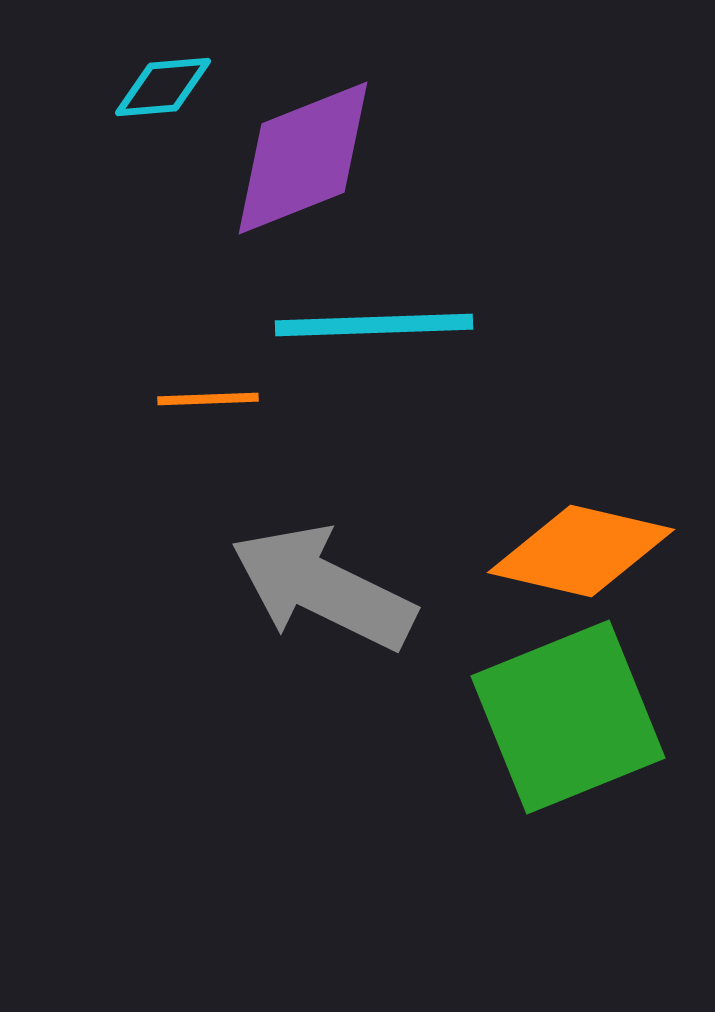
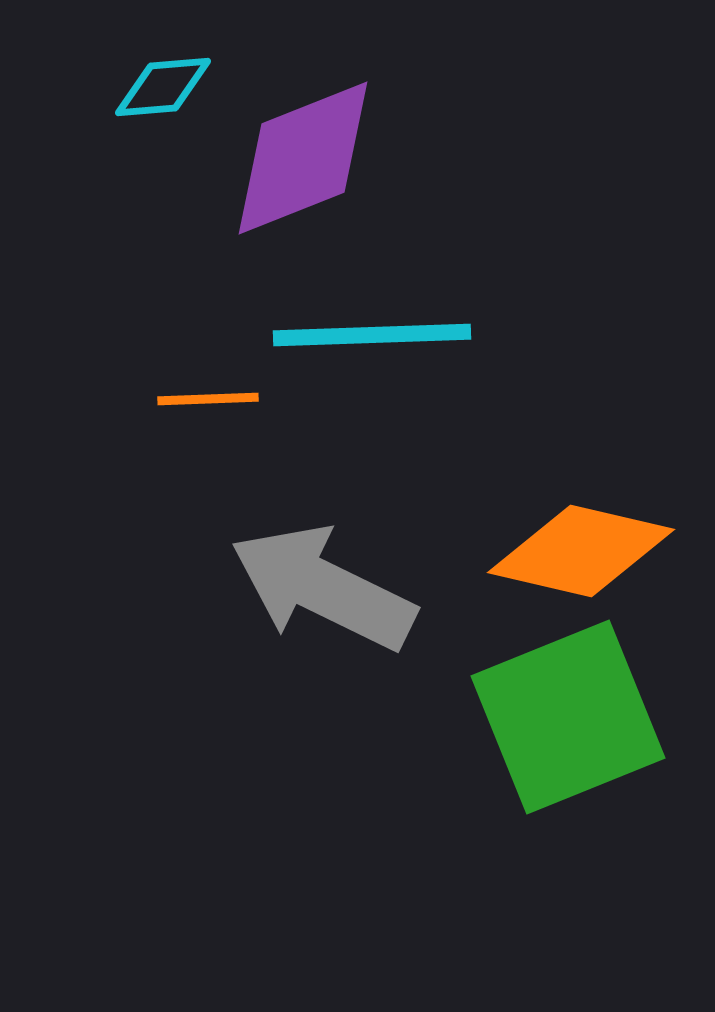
cyan line: moved 2 px left, 10 px down
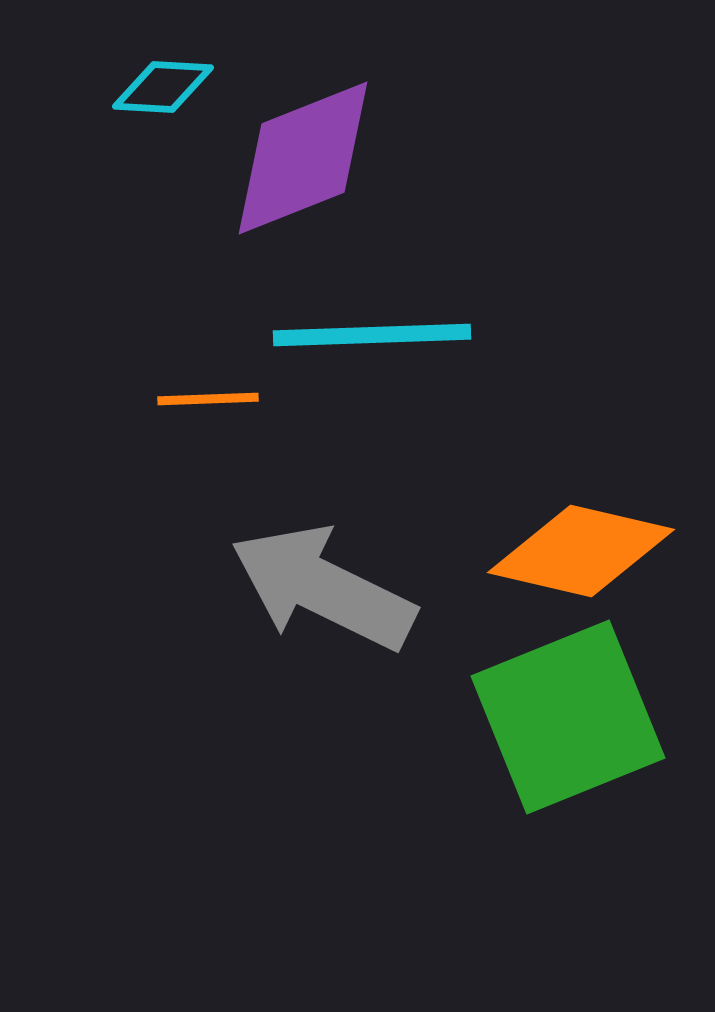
cyan diamond: rotated 8 degrees clockwise
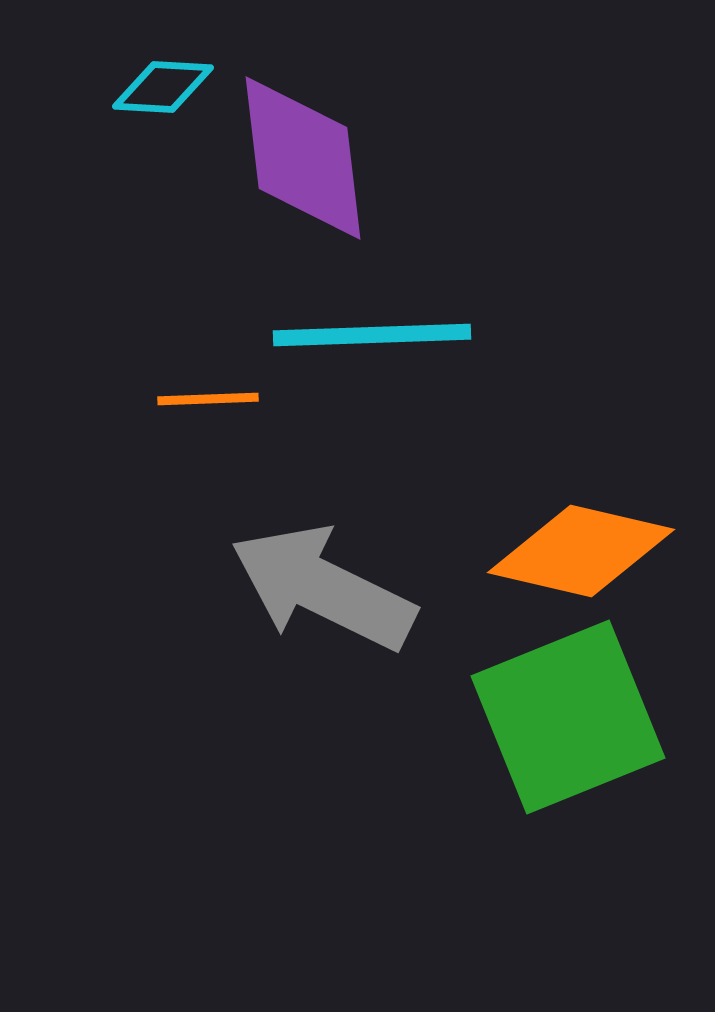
purple diamond: rotated 75 degrees counterclockwise
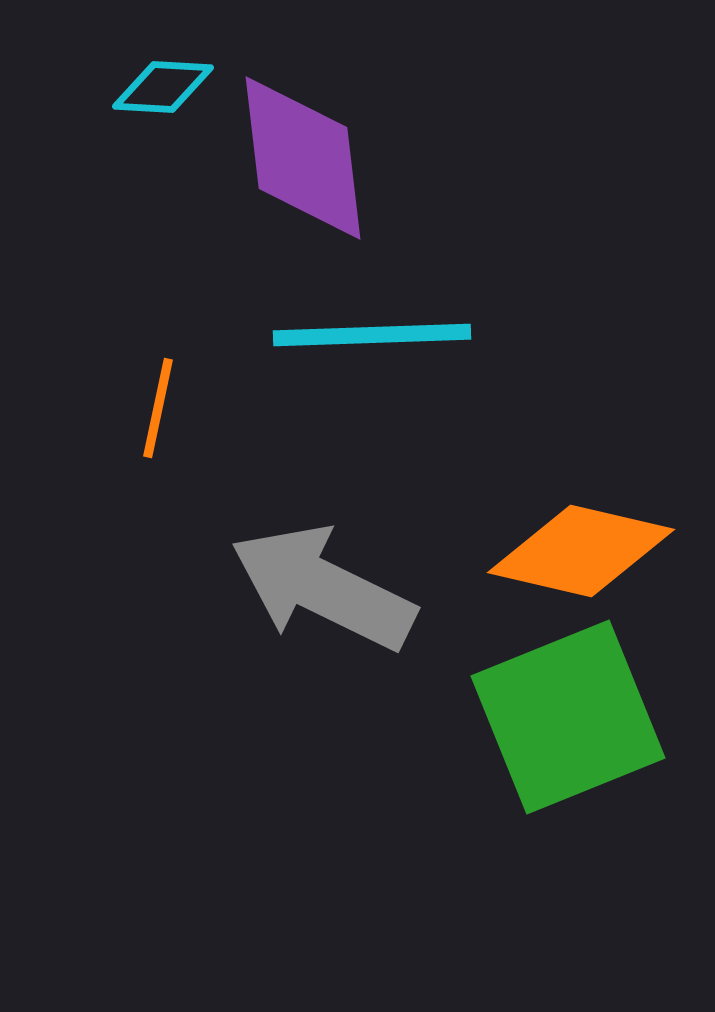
orange line: moved 50 px left, 9 px down; rotated 76 degrees counterclockwise
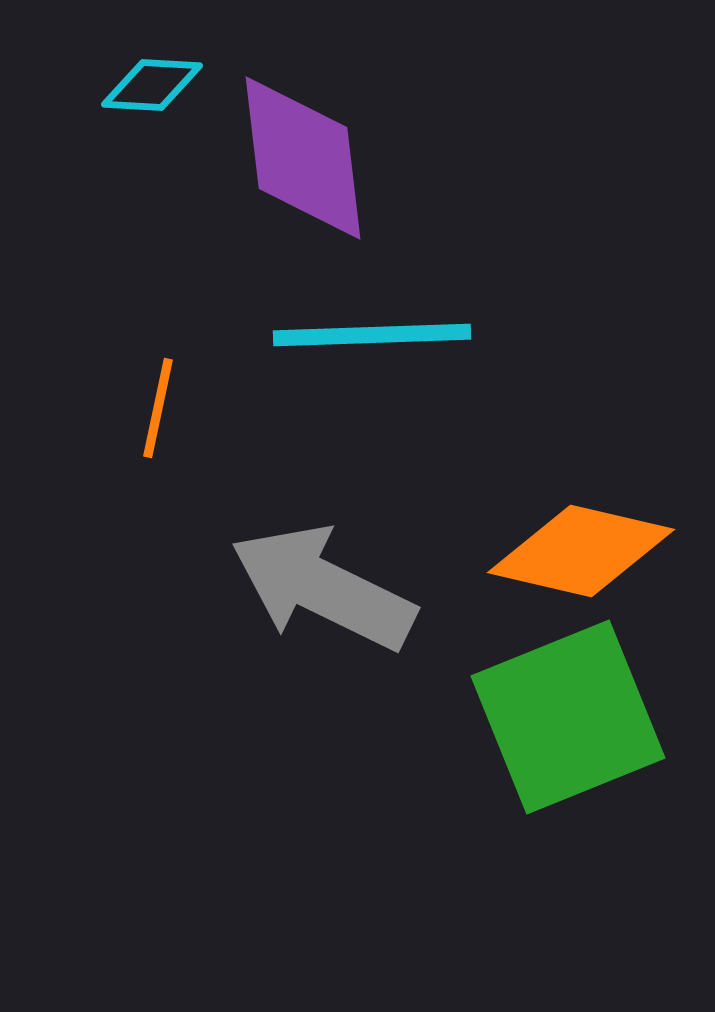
cyan diamond: moved 11 px left, 2 px up
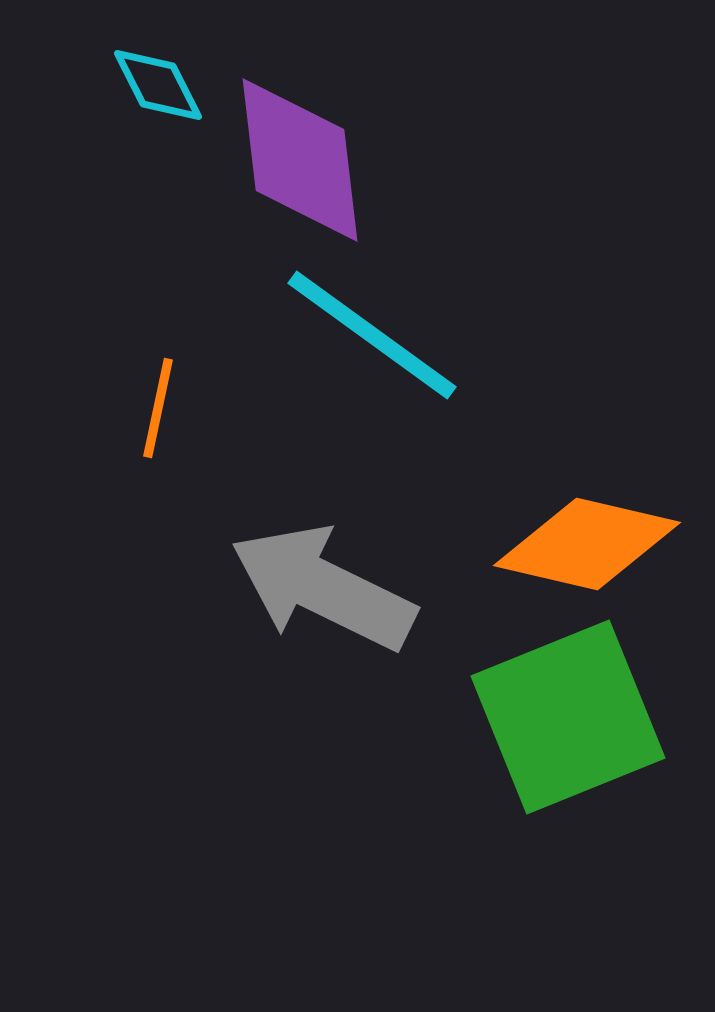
cyan diamond: moved 6 px right; rotated 60 degrees clockwise
purple diamond: moved 3 px left, 2 px down
cyan line: rotated 38 degrees clockwise
orange diamond: moved 6 px right, 7 px up
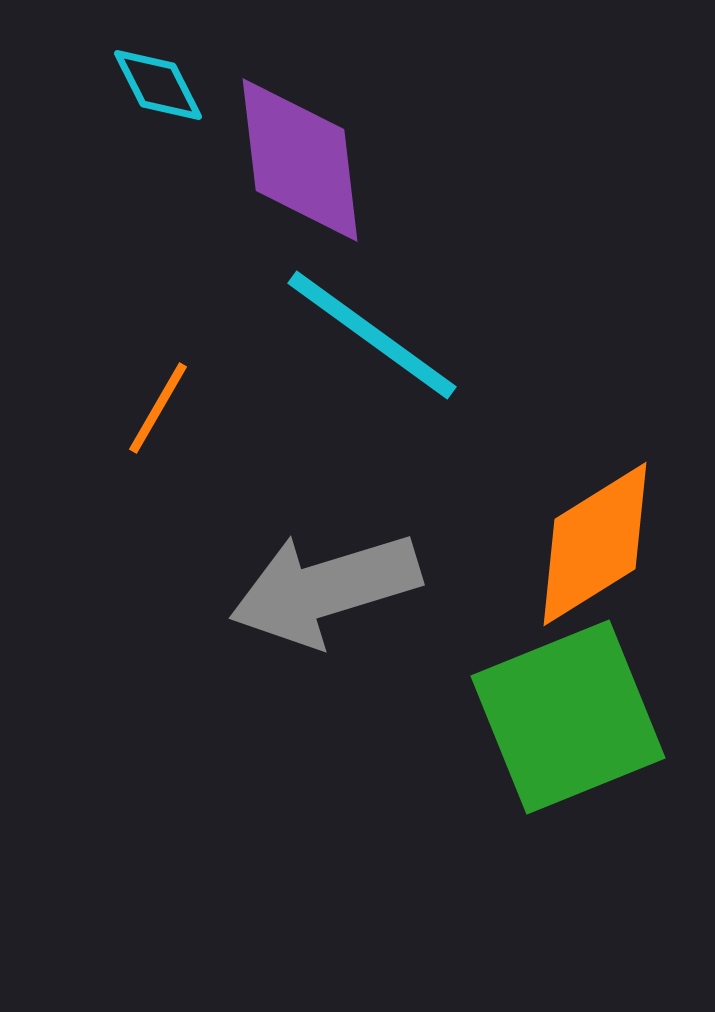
orange line: rotated 18 degrees clockwise
orange diamond: moved 8 px right; rotated 45 degrees counterclockwise
gray arrow: moved 2 px right, 1 px down; rotated 43 degrees counterclockwise
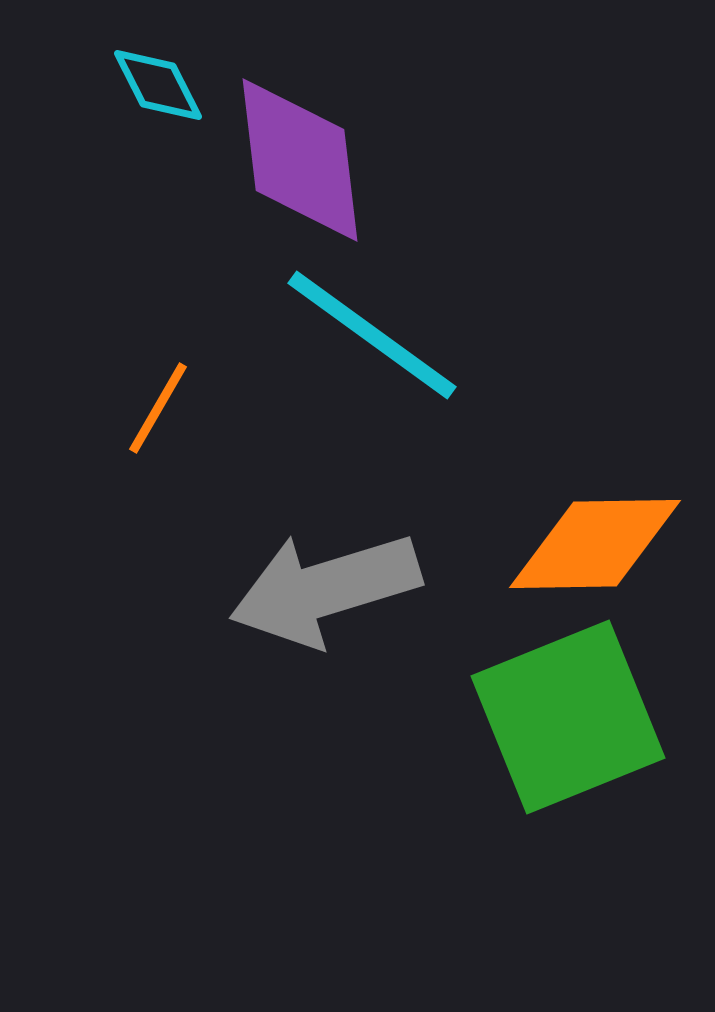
orange diamond: rotated 31 degrees clockwise
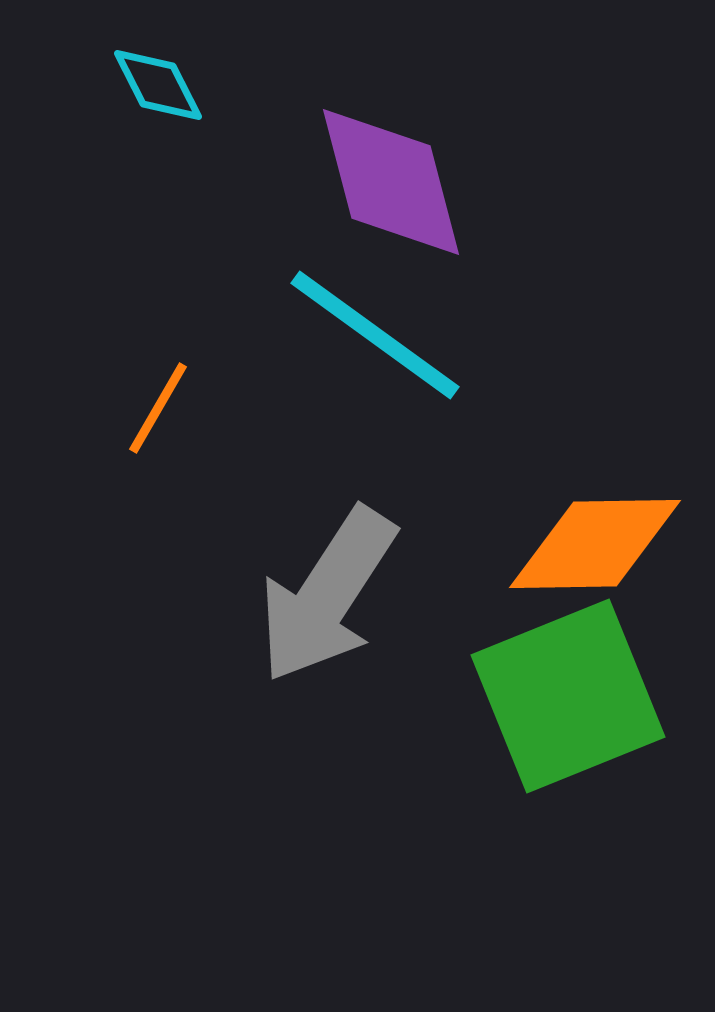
purple diamond: moved 91 px right, 22 px down; rotated 8 degrees counterclockwise
cyan line: moved 3 px right
gray arrow: moved 2 px right, 6 px down; rotated 40 degrees counterclockwise
green square: moved 21 px up
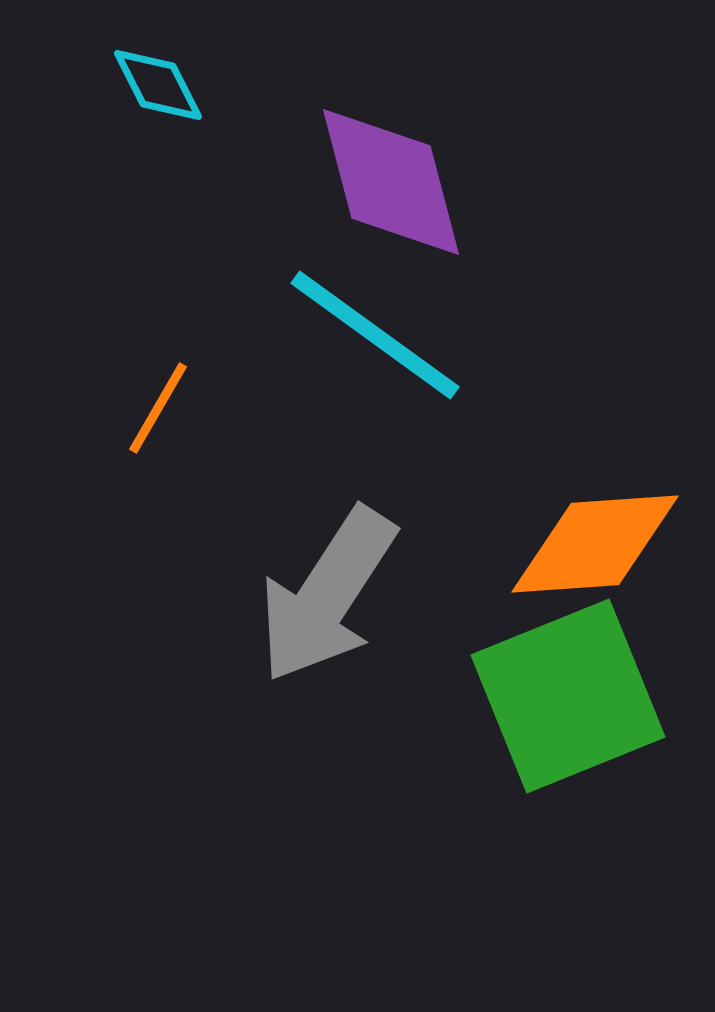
orange diamond: rotated 3 degrees counterclockwise
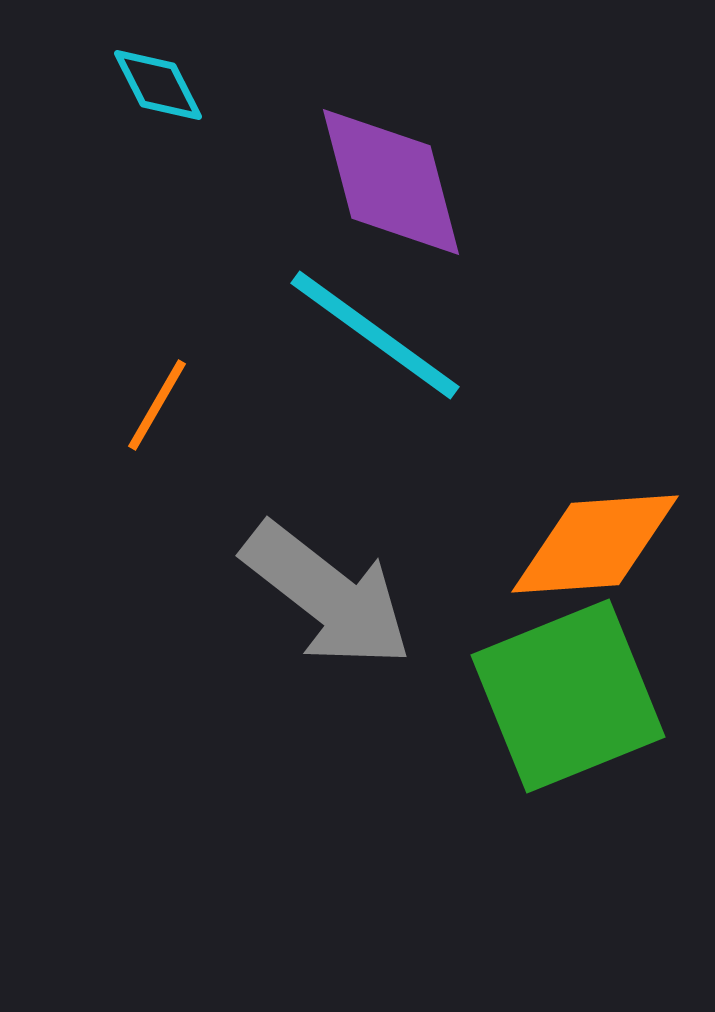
orange line: moved 1 px left, 3 px up
gray arrow: rotated 85 degrees counterclockwise
